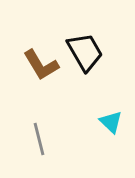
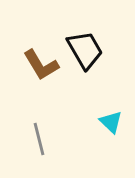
black trapezoid: moved 2 px up
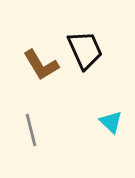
black trapezoid: rotated 6 degrees clockwise
gray line: moved 8 px left, 9 px up
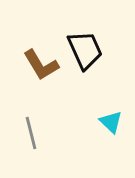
gray line: moved 3 px down
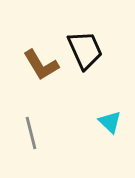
cyan triangle: moved 1 px left
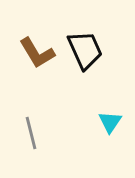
brown L-shape: moved 4 px left, 12 px up
cyan triangle: rotated 20 degrees clockwise
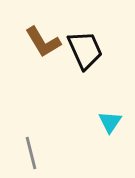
brown L-shape: moved 6 px right, 11 px up
gray line: moved 20 px down
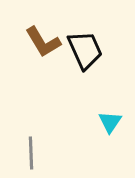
gray line: rotated 12 degrees clockwise
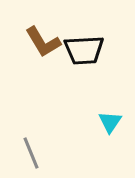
black trapezoid: moved 1 px left; rotated 111 degrees clockwise
gray line: rotated 20 degrees counterclockwise
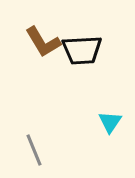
black trapezoid: moved 2 px left
gray line: moved 3 px right, 3 px up
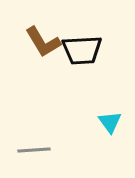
cyan triangle: rotated 10 degrees counterclockwise
gray line: rotated 72 degrees counterclockwise
